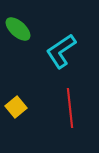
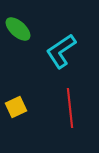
yellow square: rotated 15 degrees clockwise
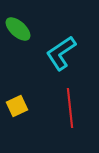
cyan L-shape: moved 2 px down
yellow square: moved 1 px right, 1 px up
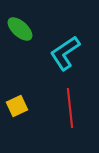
green ellipse: moved 2 px right
cyan L-shape: moved 4 px right
